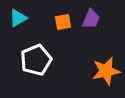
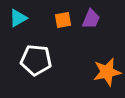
orange square: moved 2 px up
white pentagon: rotated 28 degrees clockwise
orange star: moved 1 px right, 1 px down
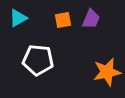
white pentagon: moved 2 px right
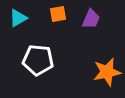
orange square: moved 5 px left, 6 px up
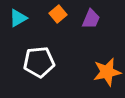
orange square: rotated 30 degrees counterclockwise
white pentagon: moved 1 px right, 2 px down; rotated 12 degrees counterclockwise
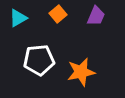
purple trapezoid: moved 5 px right, 3 px up
white pentagon: moved 2 px up
orange star: moved 26 px left
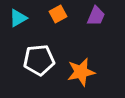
orange square: rotated 12 degrees clockwise
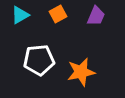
cyan triangle: moved 2 px right, 3 px up
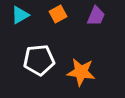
orange star: rotated 20 degrees clockwise
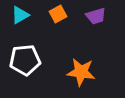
purple trapezoid: rotated 50 degrees clockwise
white pentagon: moved 14 px left
